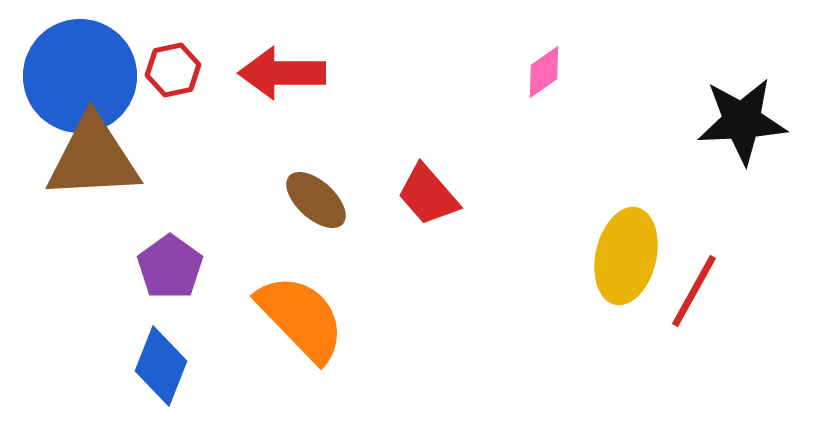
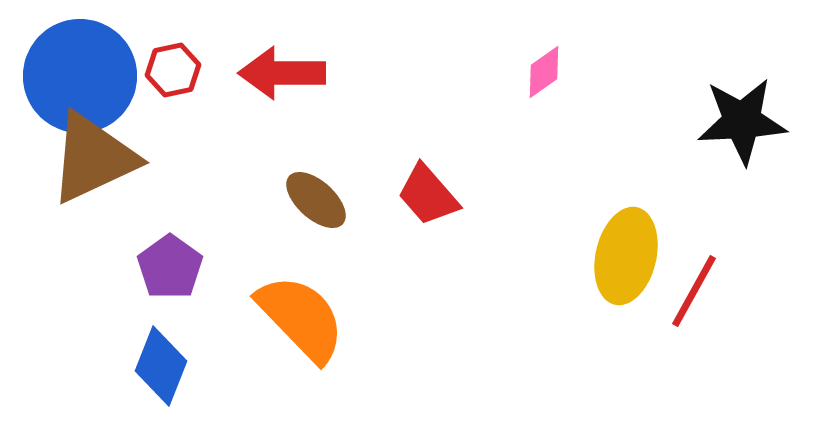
brown triangle: rotated 22 degrees counterclockwise
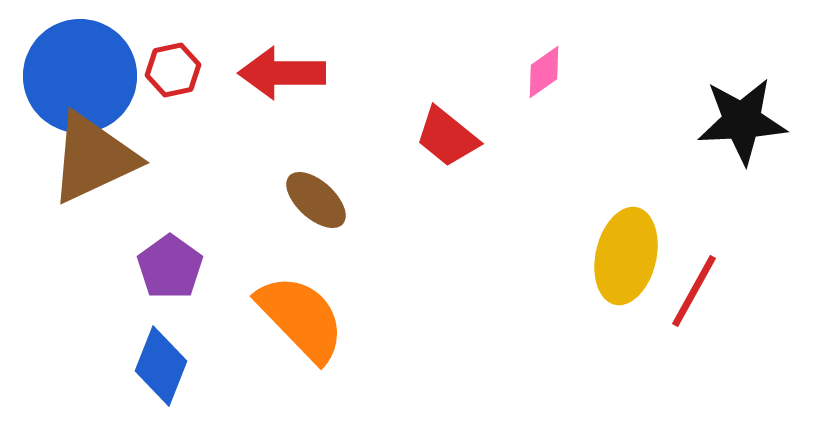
red trapezoid: moved 19 px right, 58 px up; rotated 10 degrees counterclockwise
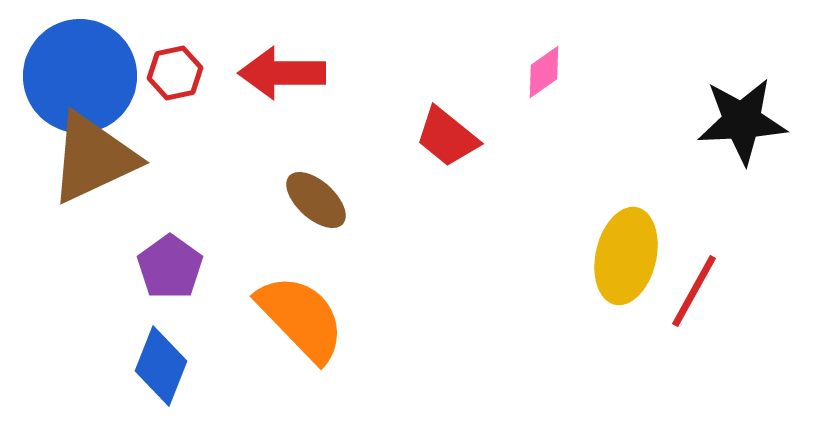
red hexagon: moved 2 px right, 3 px down
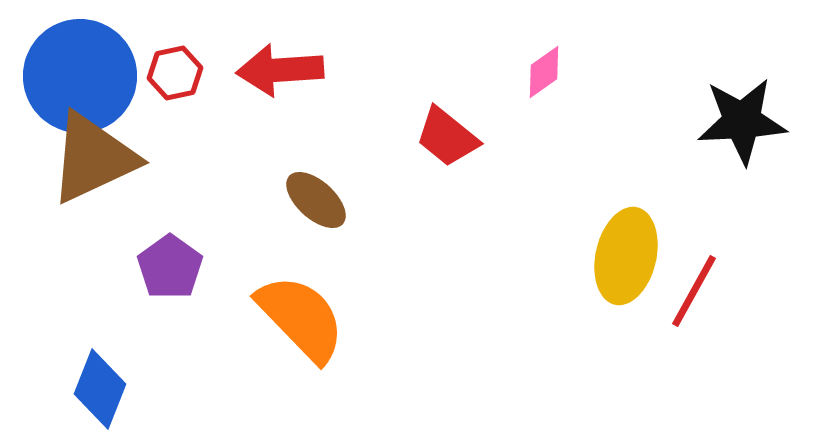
red arrow: moved 2 px left, 3 px up; rotated 4 degrees counterclockwise
blue diamond: moved 61 px left, 23 px down
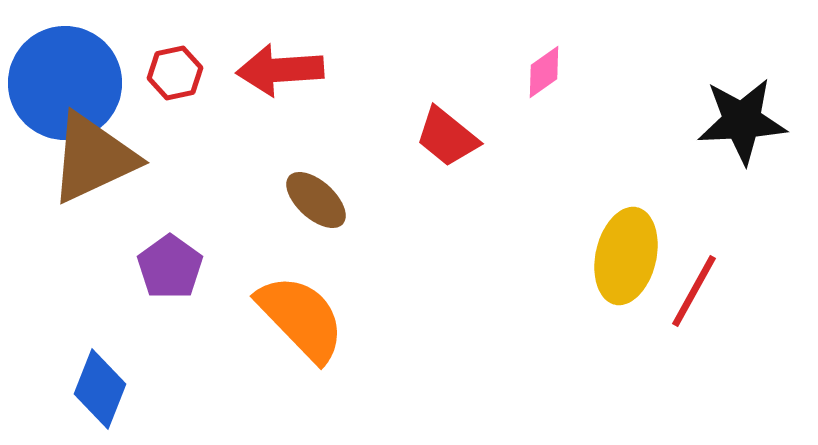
blue circle: moved 15 px left, 7 px down
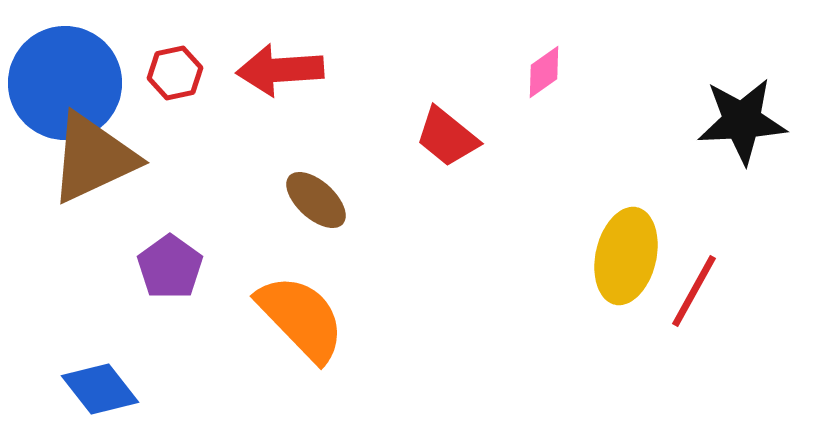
blue diamond: rotated 60 degrees counterclockwise
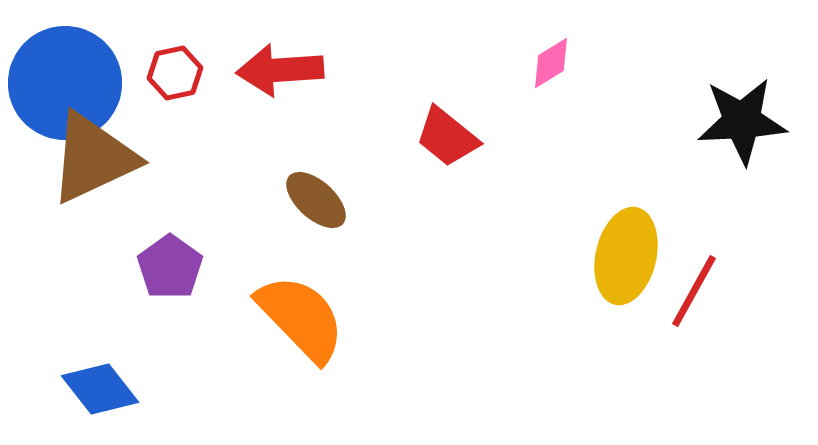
pink diamond: moved 7 px right, 9 px up; rotated 4 degrees clockwise
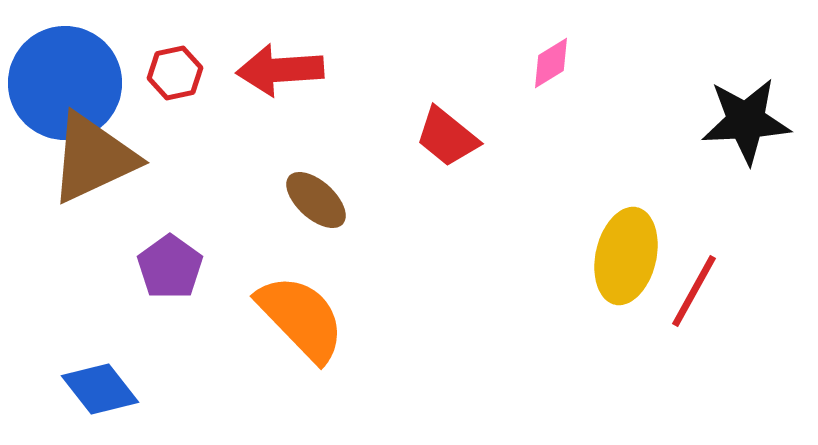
black star: moved 4 px right
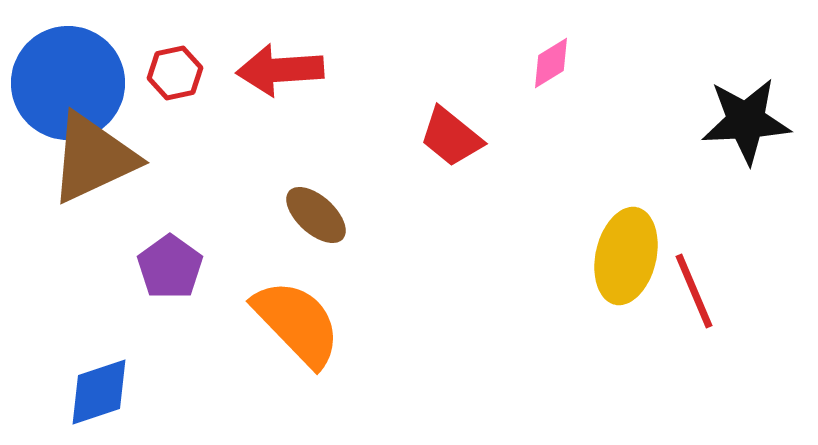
blue circle: moved 3 px right
red trapezoid: moved 4 px right
brown ellipse: moved 15 px down
red line: rotated 52 degrees counterclockwise
orange semicircle: moved 4 px left, 5 px down
blue diamond: moved 1 px left, 3 px down; rotated 70 degrees counterclockwise
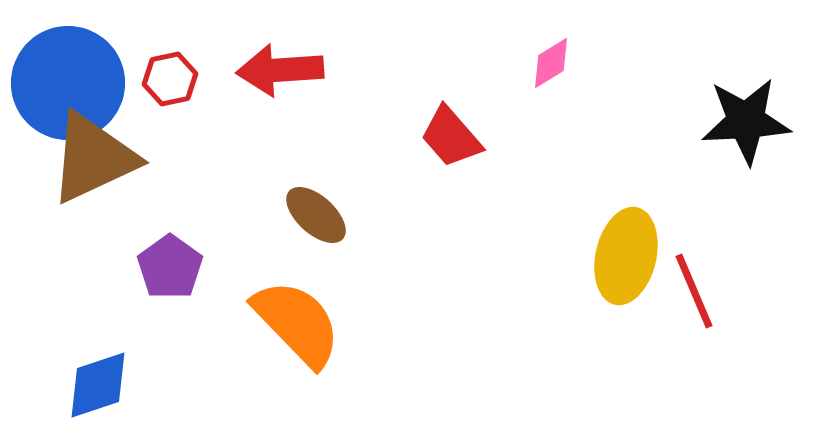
red hexagon: moved 5 px left, 6 px down
red trapezoid: rotated 10 degrees clockwise
blue diamond: moved 1 px left, 7 px up
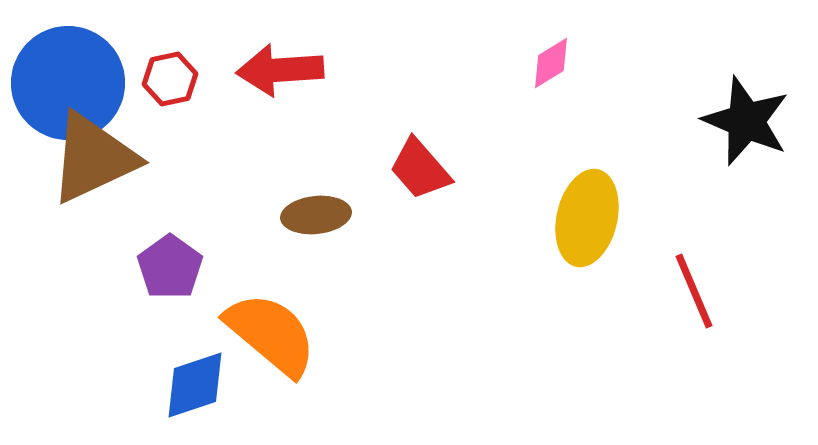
black star: rotated 26 degrees clockwise
red trapezoid: moved 31 px left, 32 px down
brown ellipse: rotated 48 degrees counterclockwise
yellow ellipse: moved 39 px left, 38 px up
orange semicircle: moved 26 px left, 11 px down; rotated 6 degrees counterclockwise
blue diamond: moved 97 px right
